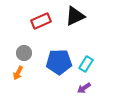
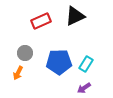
gray circle: moved 1 px right
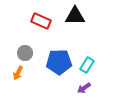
black triangle: rotated 25 degrees clockwise
red rectangle: rotated 48 degrees clockwise
cyan rectangle: moved 1 px right, 1 px down
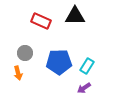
cyan rectangle: moved 1 px down
orange arrow: rotated 40 degrees counterclockwise
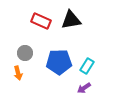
black triangle: moved 4 px left, 4 px down; rotated 10 degrees counterclockwise
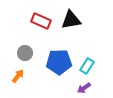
orange arrow: moved 3 px down; rotated 128 degrees counterclockwise
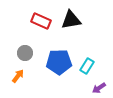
purple arrow: moved 15 px right
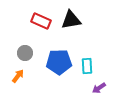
cyan rectangle: rotated 35 degrees counterclockwise
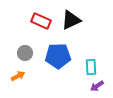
black triangle: rotated 15 degrees counterclockwise
blue pentagon: moved 1 px left, 6 px up
cyan rectangle: moved 4 px right, 1 px down
orange arrow: rotated 24 degrees clockwise
purple arrow: moved 2 px left, 2 px up
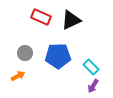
red rectangle: moved 4 px up
cyan rectangle: rotated 42 degrees counterclockwise
purple arrow: moved 4 px left; rotated 24 degrees counterclockwise
